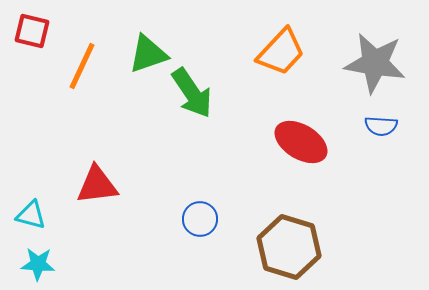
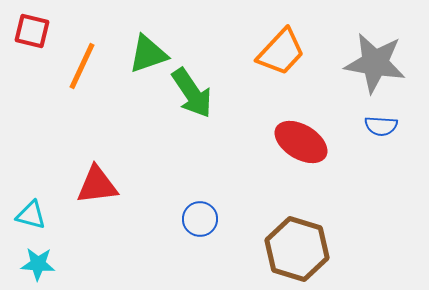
brown hexagon: moved 8 px right, 2 px down
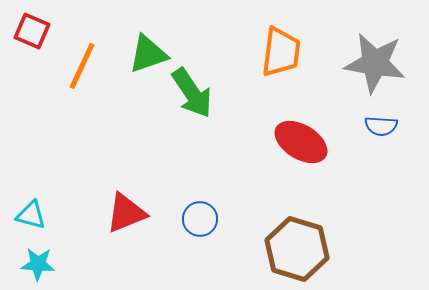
red square: rotated 9 degrees clockwise
orange trapezoid: rotated 36 degrees counterclockwise
red triangle: moved 29 px right, 28 px down; rotated 15 degrees counterclockwise
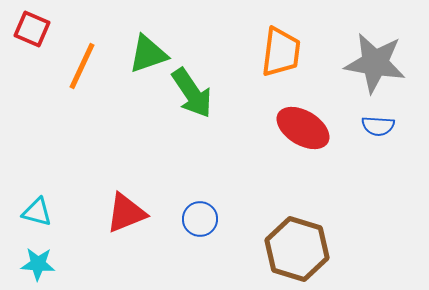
red square: moved 2 px up
blue semicircle: moved 3 px left
red ellipse: moved 2 px right, 14 px up
cyan triangle: moved 6 px right, 3 px up
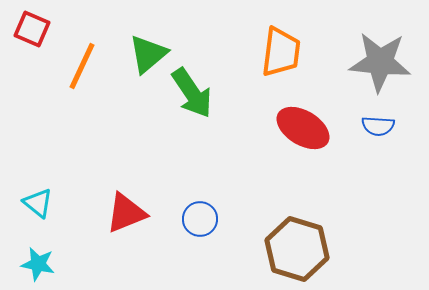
green triangle: rotated 21 degrees counterclockwise
gray star: moved 5 px right, 1 px up; rotated 4 degrees counterclockwise
cyan triangle: moved 1 px right, 9 px up; rotated 24 degrees clockwise
cyan star: rotated 8 degrees clockwise
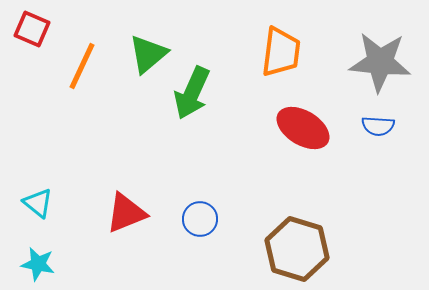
green arrow: rotated 58 degrees clockwise
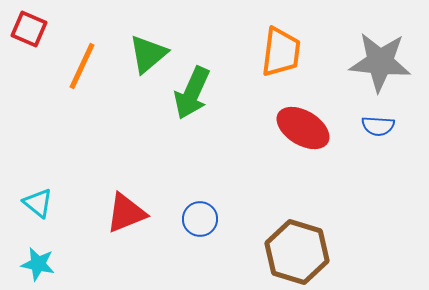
red square: moved 3 px left
brown hexagon: moved 3 px down
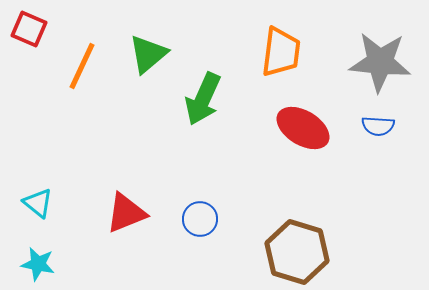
green arrow: moved 11 px right, 6 px down
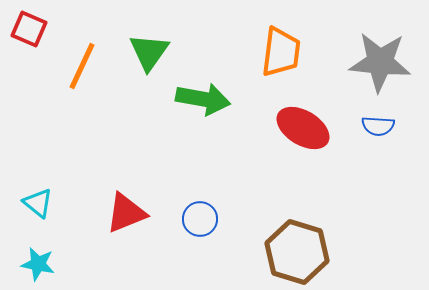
green triangle: moved 1 px right, 2 px up; rotated 15 degrees counterclockwise
green arrow: rotated 104 degrees counterclockwise
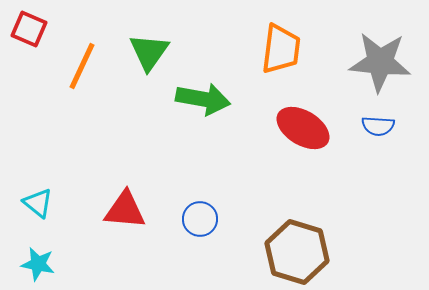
orange trapezoid: moved 3 px up
red triangle: moved 1 px left, 3 px up; rotated 27 degrees clockwise
